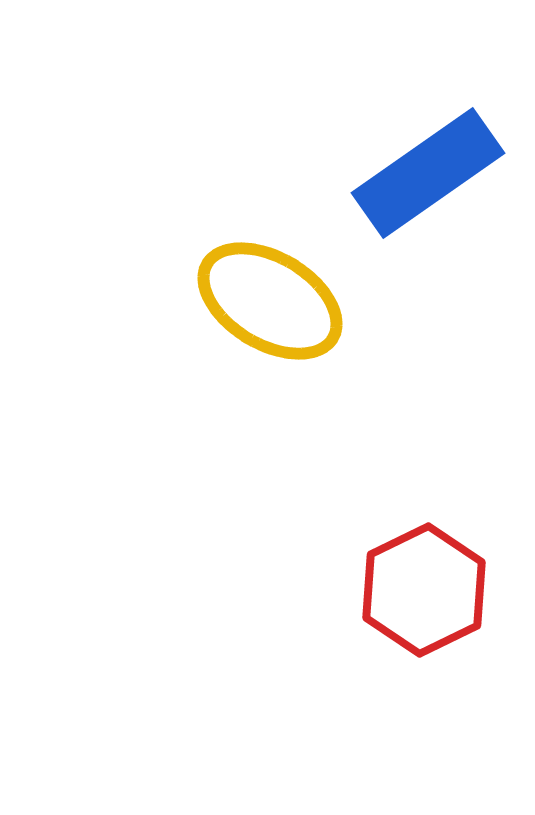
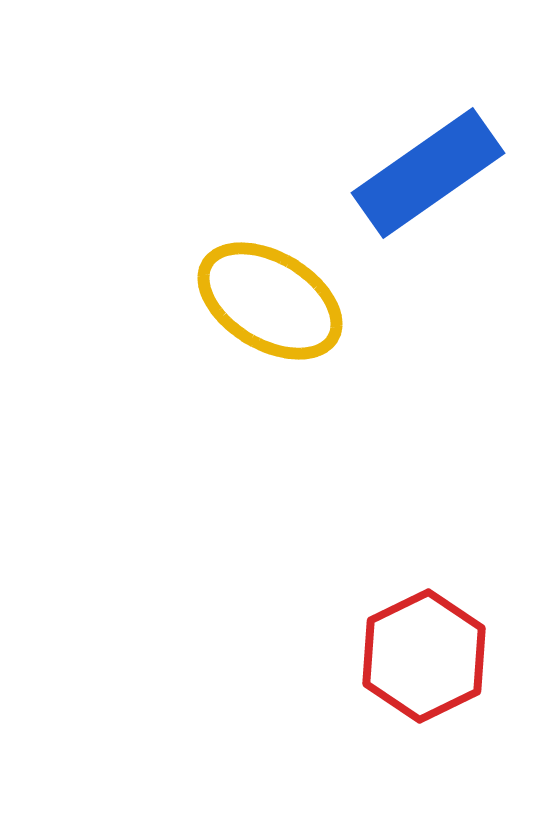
red hexagon: moved 66 px down
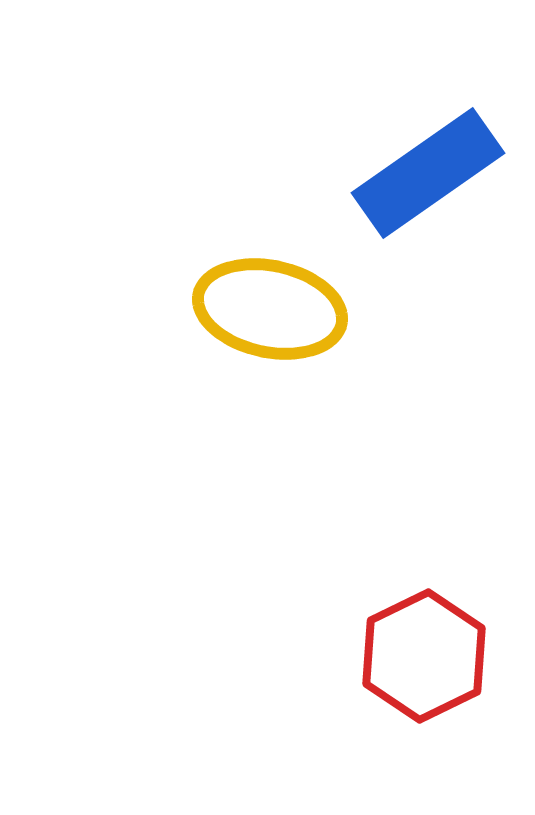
yellow ellipse: moved 8 px down; rotated 19 degrees counterclockwise
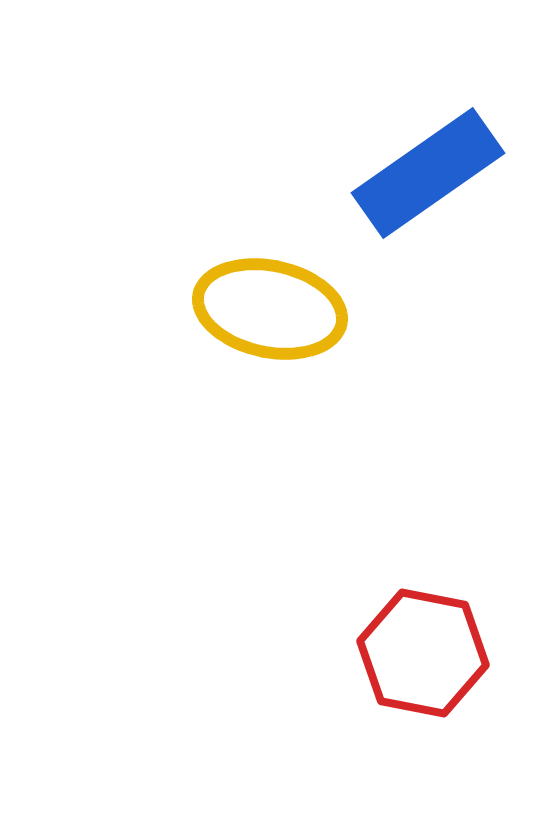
red hexagon: moved 1 px left, 3 px up; rotated 23 degrees counterclockwise
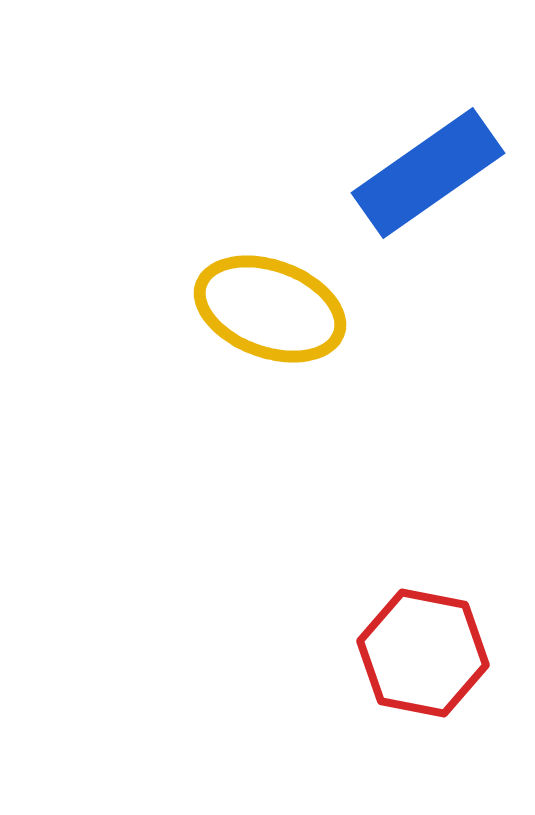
yellow ellipse: rotated 8 degrees clockwise
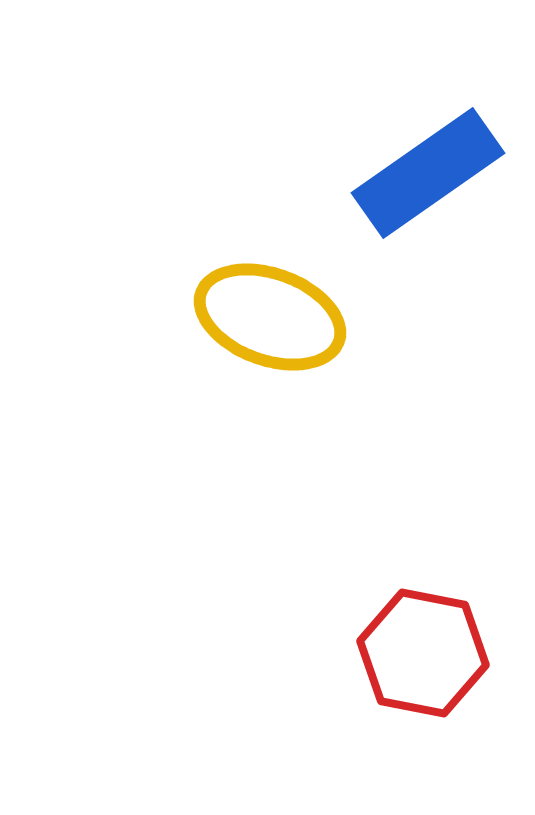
yellow ellipse: moved 8 px down
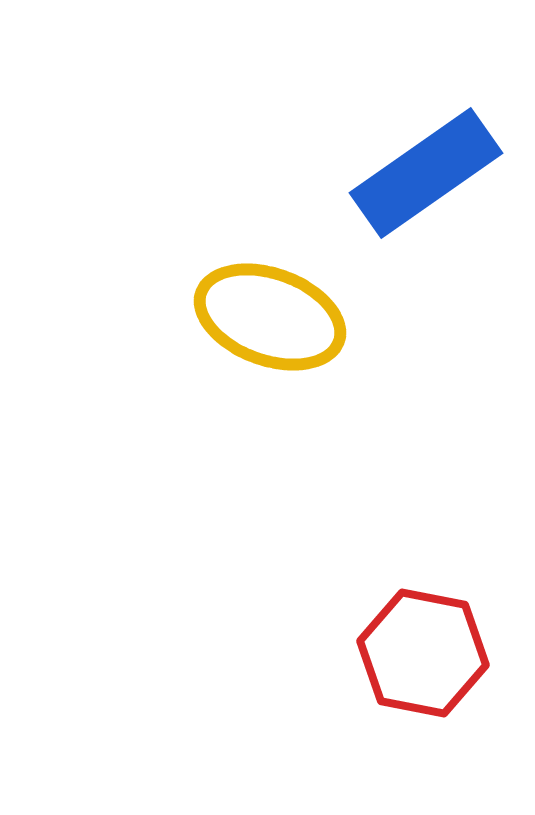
blue rectangle: moved 2 px left
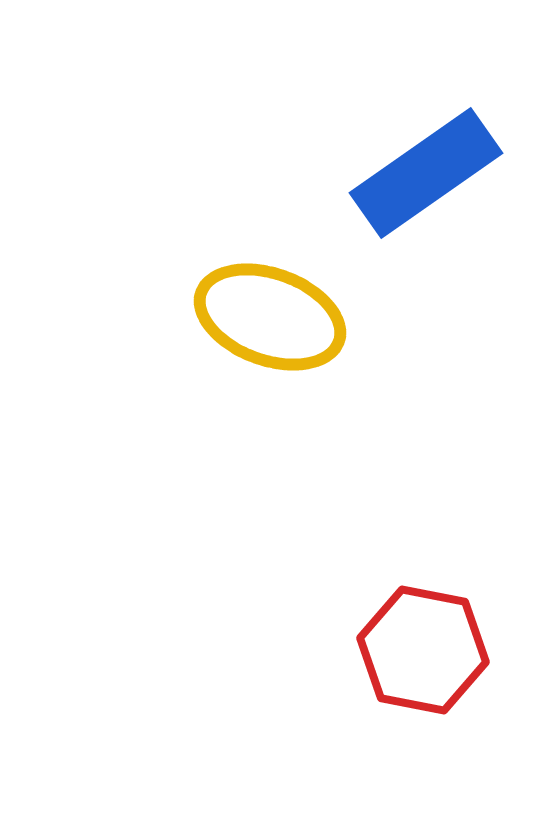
red hexagon: moved 3 px up
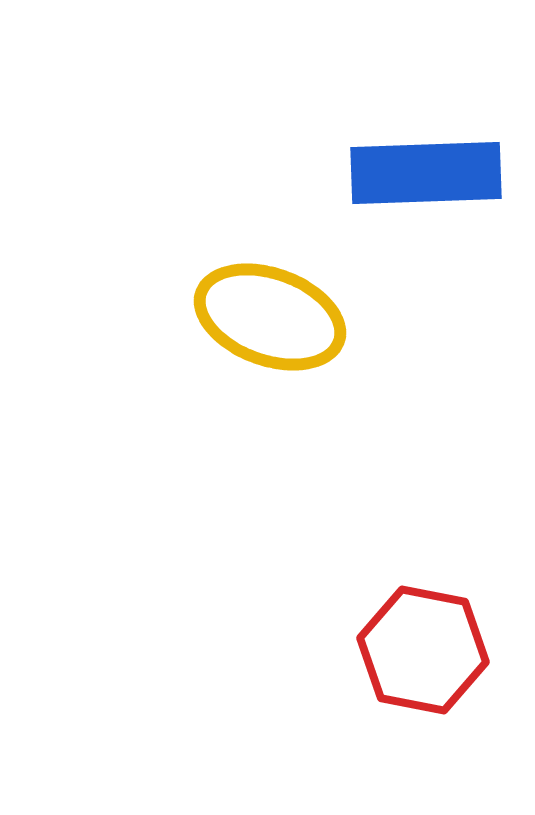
blue rectangle: rotated 33 degrees clockwise
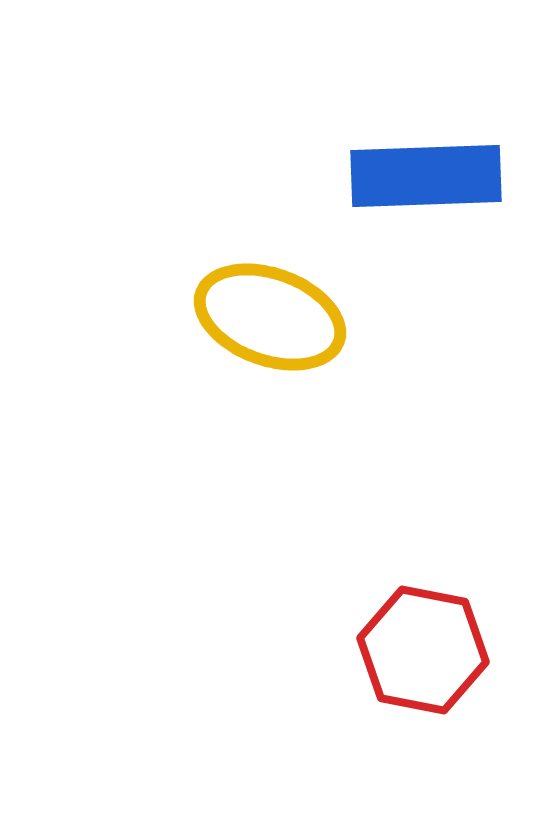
blue rectangle: moved 3 px down
